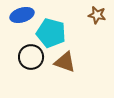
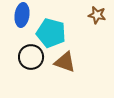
blue ellipse: rotated 65 degrees counterclockwise
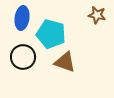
blue ellipse: moved 3 px down
cyan pentagon: moved 1 px down
black circle: moved 8 px left
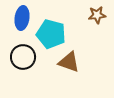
brown star: rotated 18 degrees counterclockwise
brown triangle: moved 4 px right
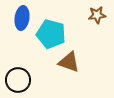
black circle: moved 5 px left, 23 px down
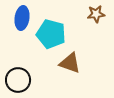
brown star: moved 1 px left, 1 px up
brown triangle: moved 1 px right, 1 px down
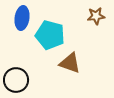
brown star: moved 2 px down
cyan pentagon: moved 1 px left, 1 px down
black circle: moved 2 px left
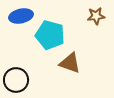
blue ellipse: moved 1 px left, 2 px up; rotated 70 degrees clockwise
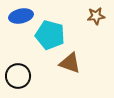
black circle: moved 2 px right, 4 px up
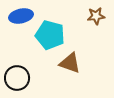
black circle: moved 1 px left, 2 px down
